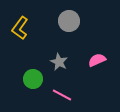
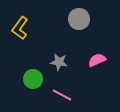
gray circle: moved 10 px right, 2 px up
gray star: rotated 18 degrees counterclockwise
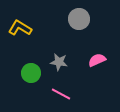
yellow L-shape: rotated 85 degrees clockwise
green circle: moved 2 px left, 6 px up
pink line: moved 1 px left, 1 px up
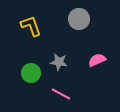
yellow L-shape: moved 11 px right, 2 px up; rotated 40 degrees clockwise
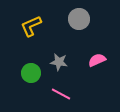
yellow L-shape: rotated 95 degrees counterclockwise
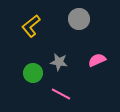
yellow L-shape: rotated 15 degrees counterclockwise
green circle: moved 2 px right
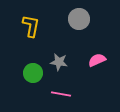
yellow L-shape: rotated 140 degrees clockwise
pink line: rotated 18 degrees counterclockwise
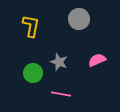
gray star: rotated 12 degrees clockwise
